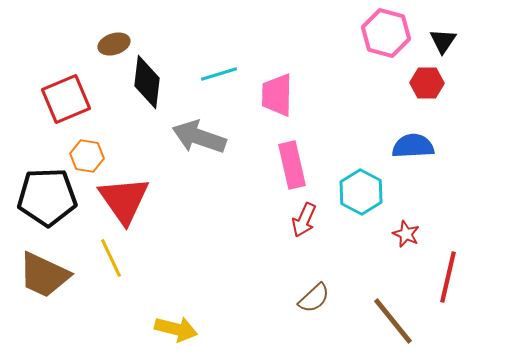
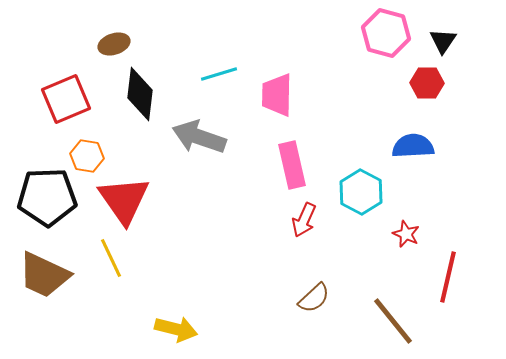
black diamond: moved 7 px left, 12 px down
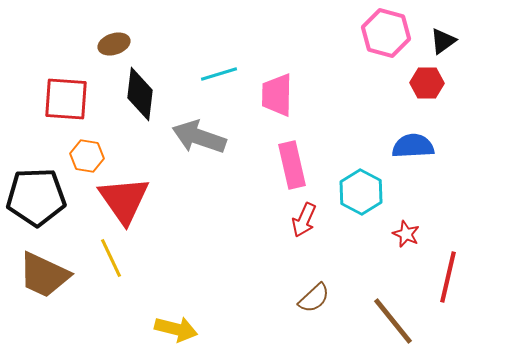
black triangle: rotated 20 degrees clockwise
red square: rotated 27 degrees clockwise
black pentagon: moved 11 px left
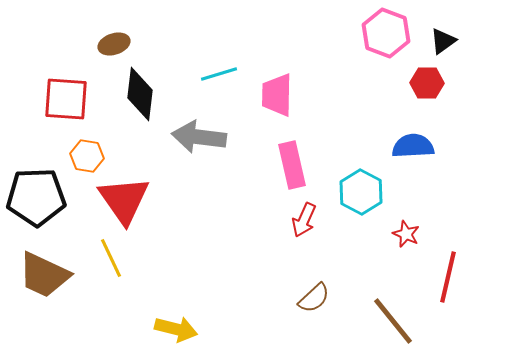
pink hexagon: rotated 6 degrees clockwise
gray arrow: rotated 12 degrees counterclockwise
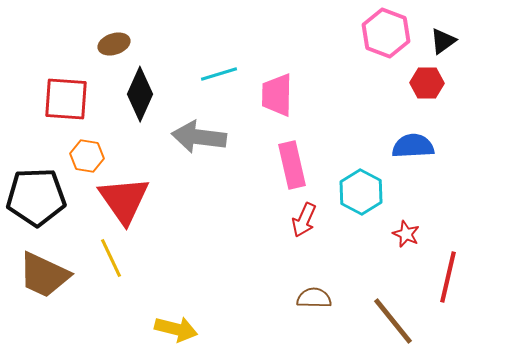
black diamond: rotated 18 degrees clockwise
brown semicircle: rotated 136 degrees counterclockwise
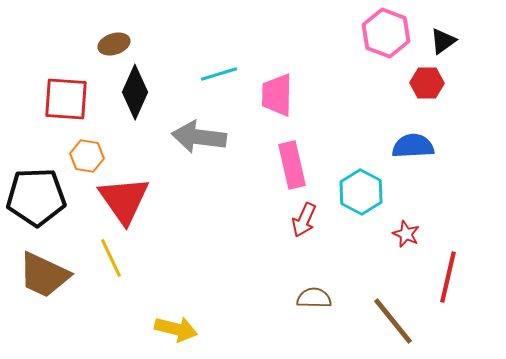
black diamond: moved 5 px left, 2 px up
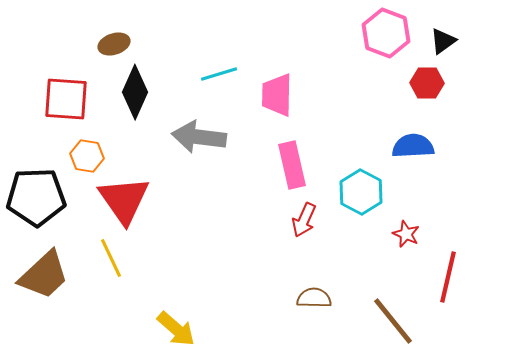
brown trapezoid: rotated 68 degrees counterclockwise
yellow arrow: rotated 27 degrees clockwise
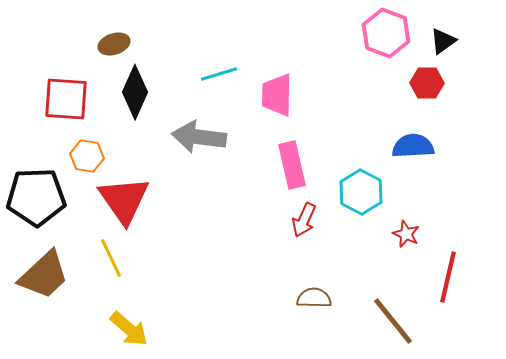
yellow arrow: moved 47 px left
